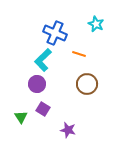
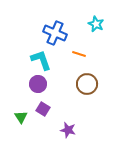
cyan L-shape: moved 2 px left; rotated 115 degrees clockwise
purple circle: moved 1 px right
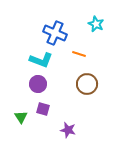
cyan L-shape: rotated 130 degrees clockwise
purple square: rotated 16 degrees counterclockwise
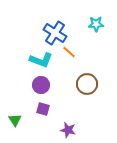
cyan star: rotated 28 degrees counterclockwise
blue cross: rotated 10 degrees clockwise
orange line: moved 10 px left, 2 px up; rotated 24 degrees clockwise
purple circle: moved 3 px right, 1 px down
green triangle: moved 6 px left, 3 px down
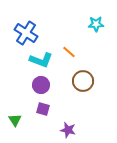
blue cross: moved 29 px left
brown circle: moved 4 px left, 3 px up
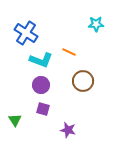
orange line: rotated 16 degrees counterclockwise
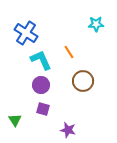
orange line: rotated 32 degrees clockwise
cyan L-shape: rotated 135 degrees counterclockwise
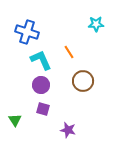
blue cross: moved 1 px right, 1 px up; rotated 15 degrees counterclockwise
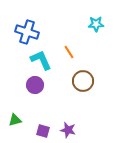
purple circle: moved 6 px left
purple square: moved 22 px down
green triangle: rotated 48 degrees clockwise
